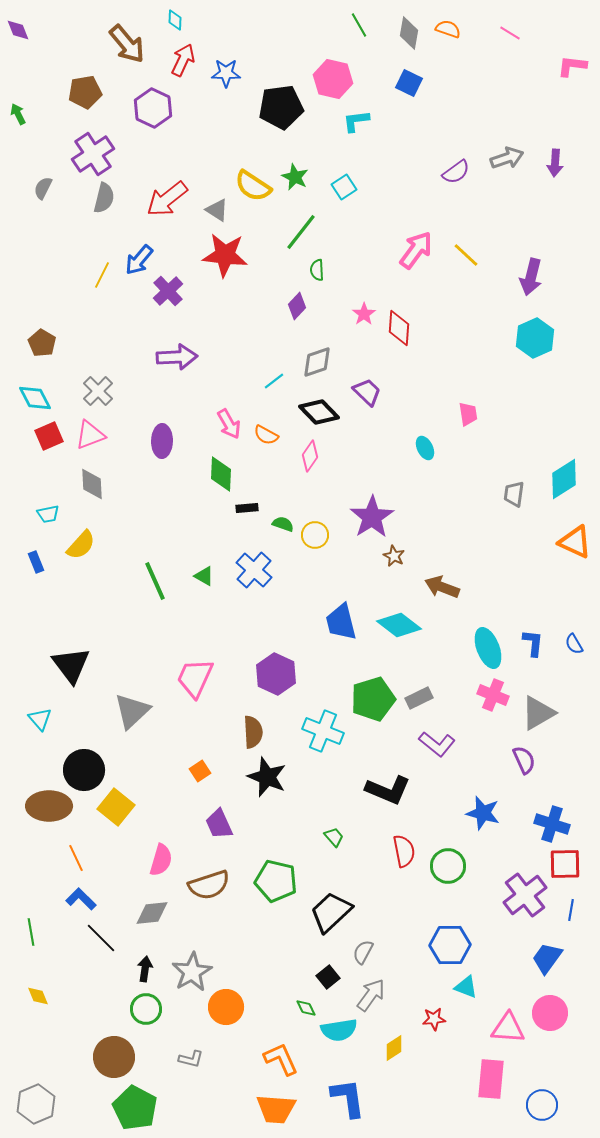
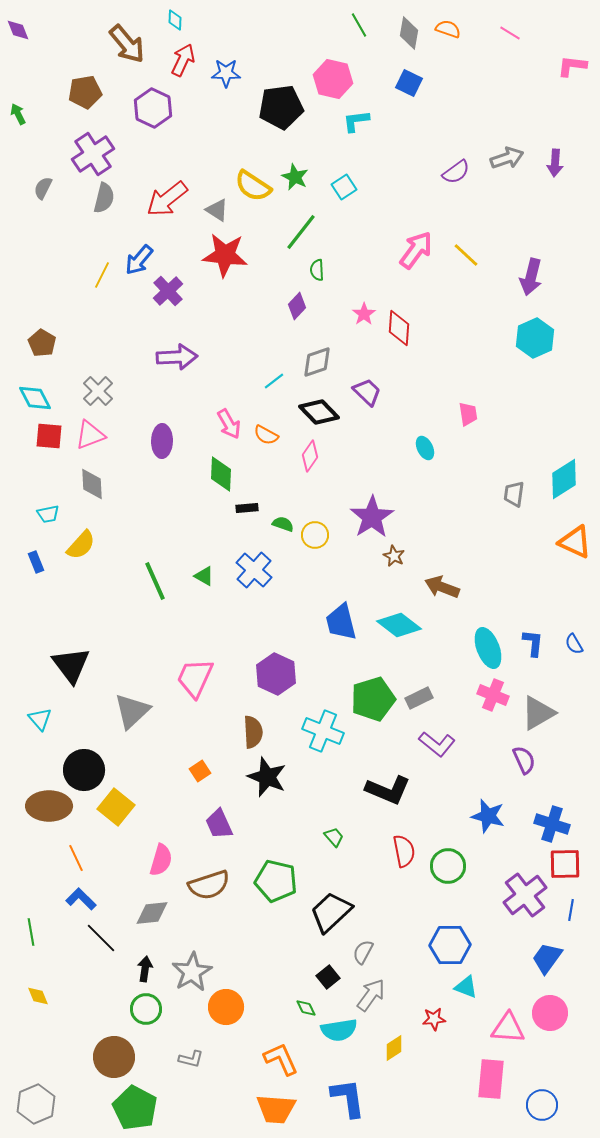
red square at (49, 436): rotated 28 degrees clockwise
blue star at (483, 813): moved 5 px right, 3 px down
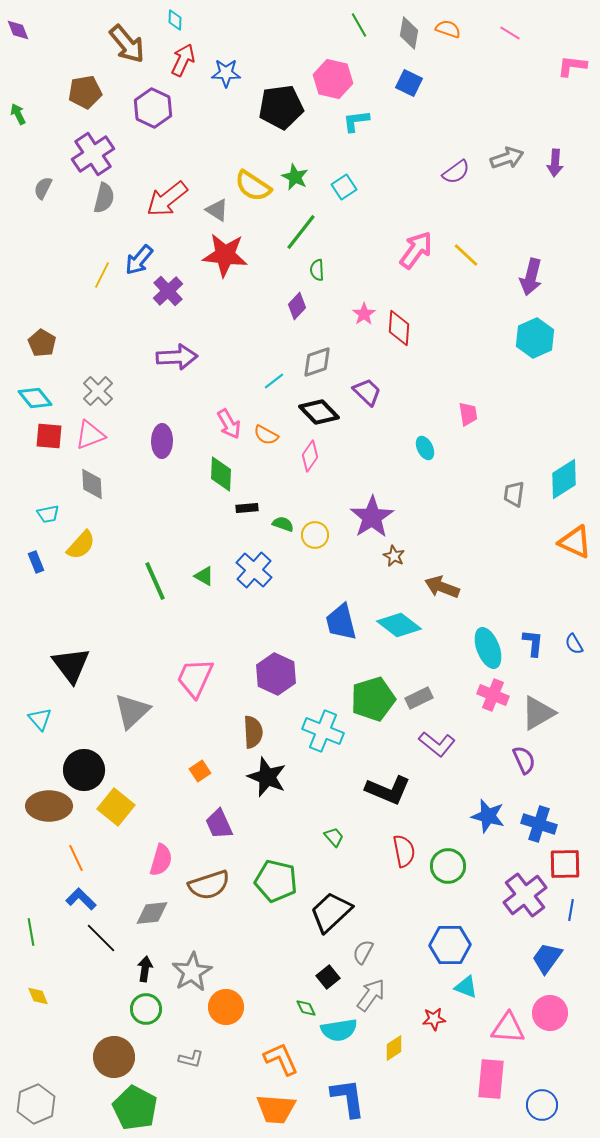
cyan diamond at (35, 398): rotated 12 degrees counterclockwise
blue cross at (552, 824): moved 13 px left
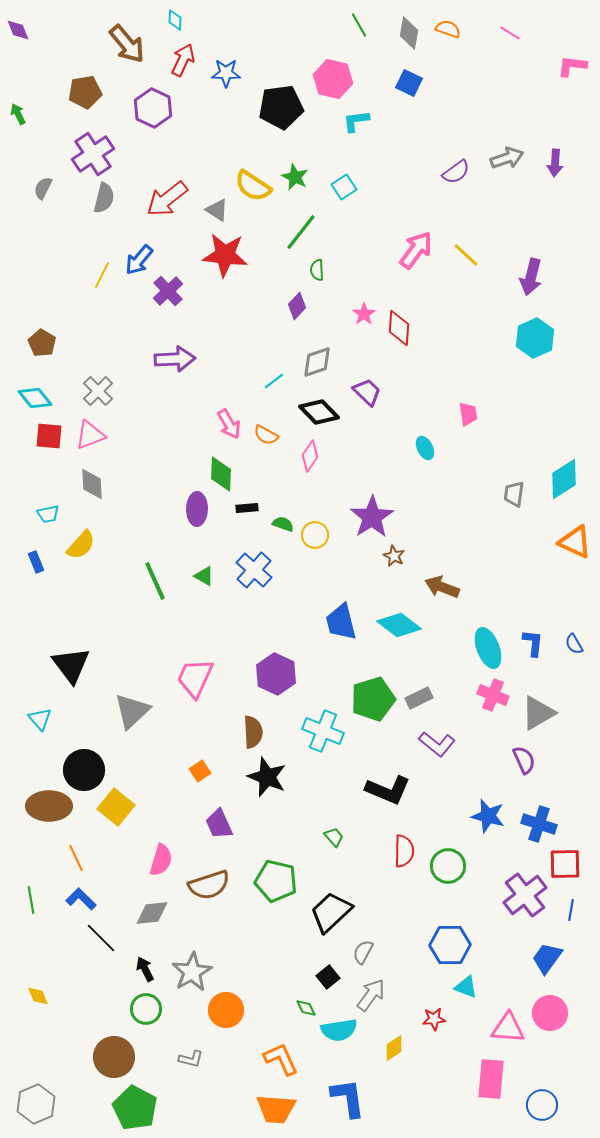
purple arrow at (177, 357): moved 2 px left, 2 px down
purple ellipse at (162, 441): moved 35 px right, 68 px down
red semicircle at (404, 851): rotated 12 degrees clockwise
green line at (31, 932): moved 32 px up
black arrow at (145, 969): rotated 35 degrees counterclockwise
orange circle at (226, 1007): moved 3 px down
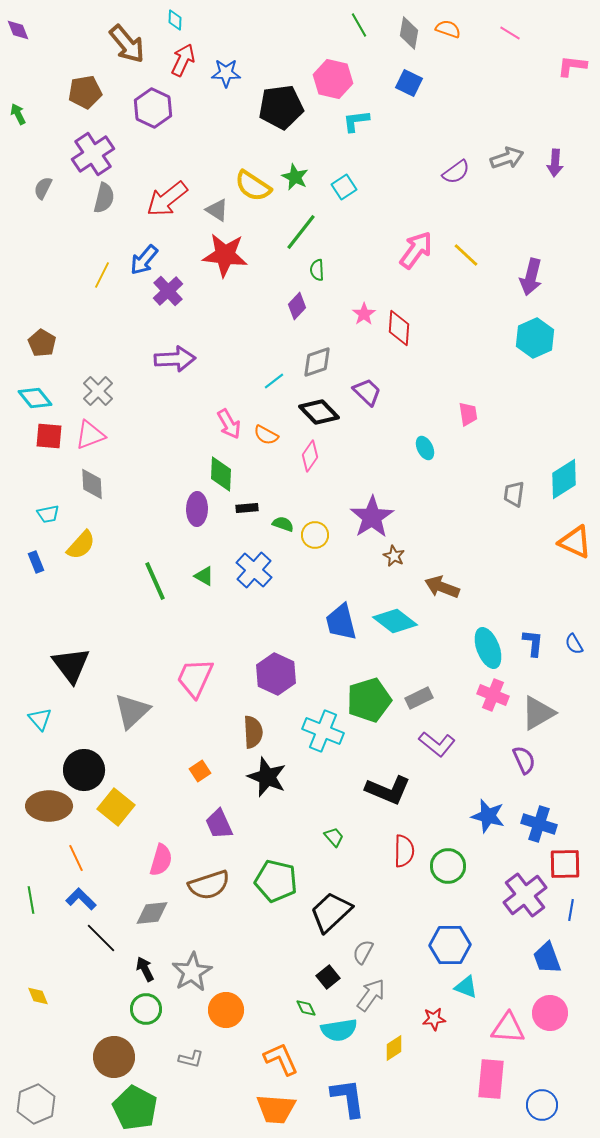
blue arrow at (139, 260): moved 5 px right
cyan diamond at (399, 625): moved 4 px left, 4 px up
green pentagon at (373, 699): moved 4 px left, 1 px down
blue trapezoid at (547, 958): rotated 56 degrees counterclockwise
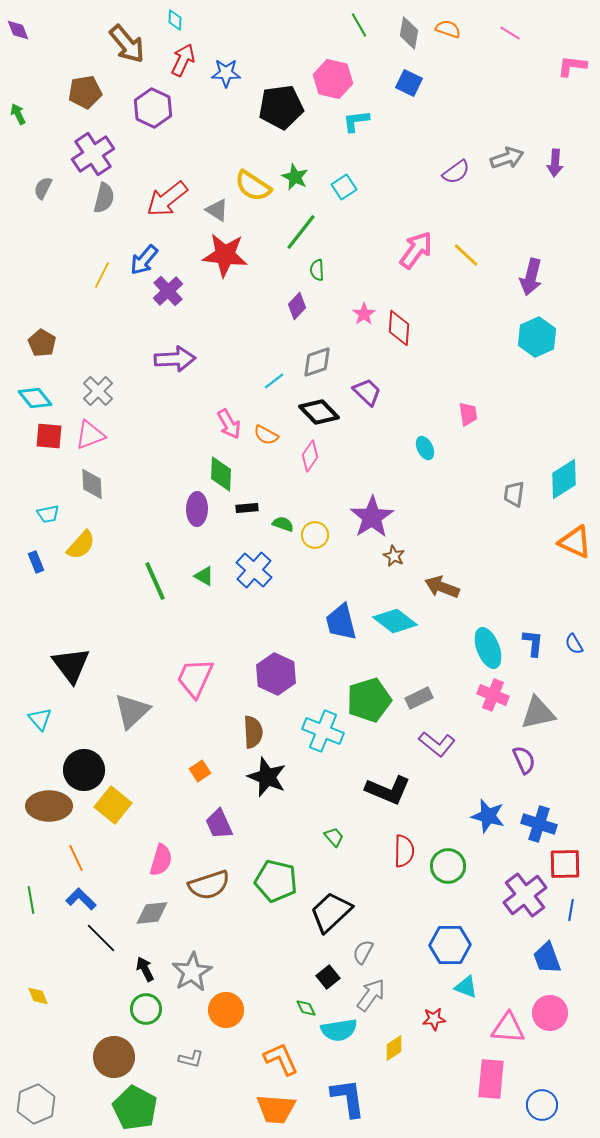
cyan hexagon at (535, 338): moved 2 px right, 1 px up
gray triangle at (538, 713): rotated 18 degrees clockwise
yellow square at (116, 807): moved 3 px left, 2 px up
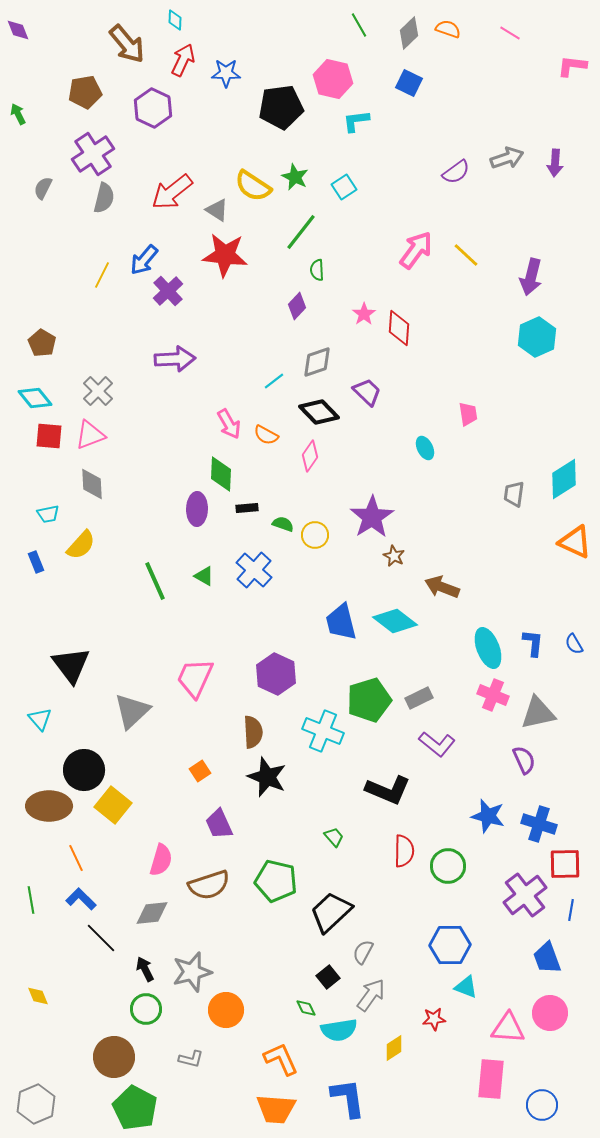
gray diamond at (409, 33): rotated 36 degrees clockwise
red arrow at (167, 199): moved 5 px right, 7 px up
gray star at (192, 972): rotated 15 degrees clockwise
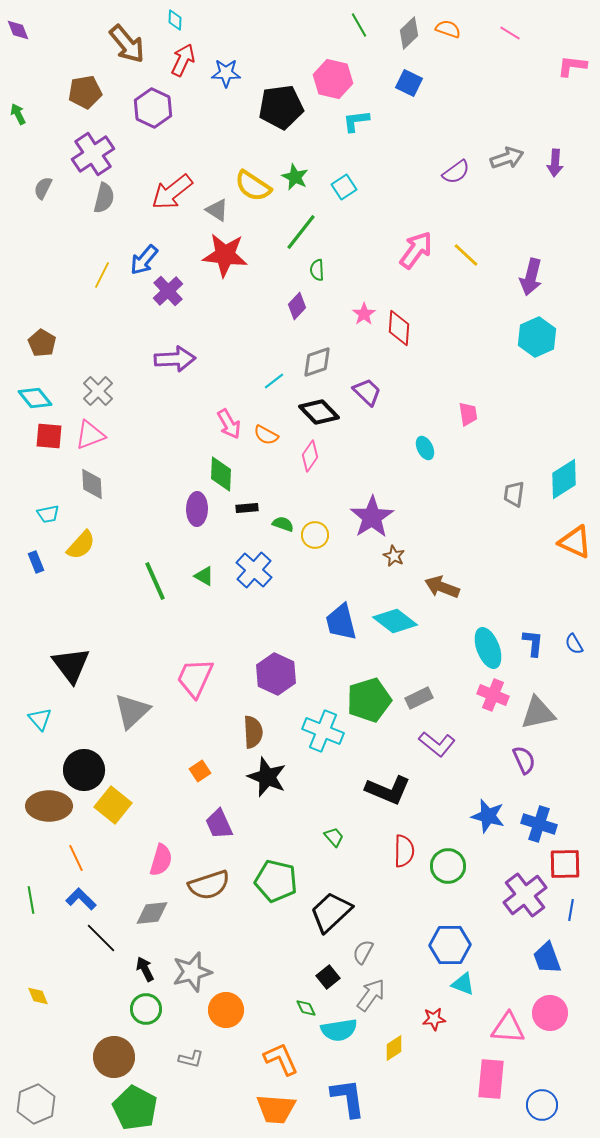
cyan triangle at (466, 987): moved 3 px left, 3 px up
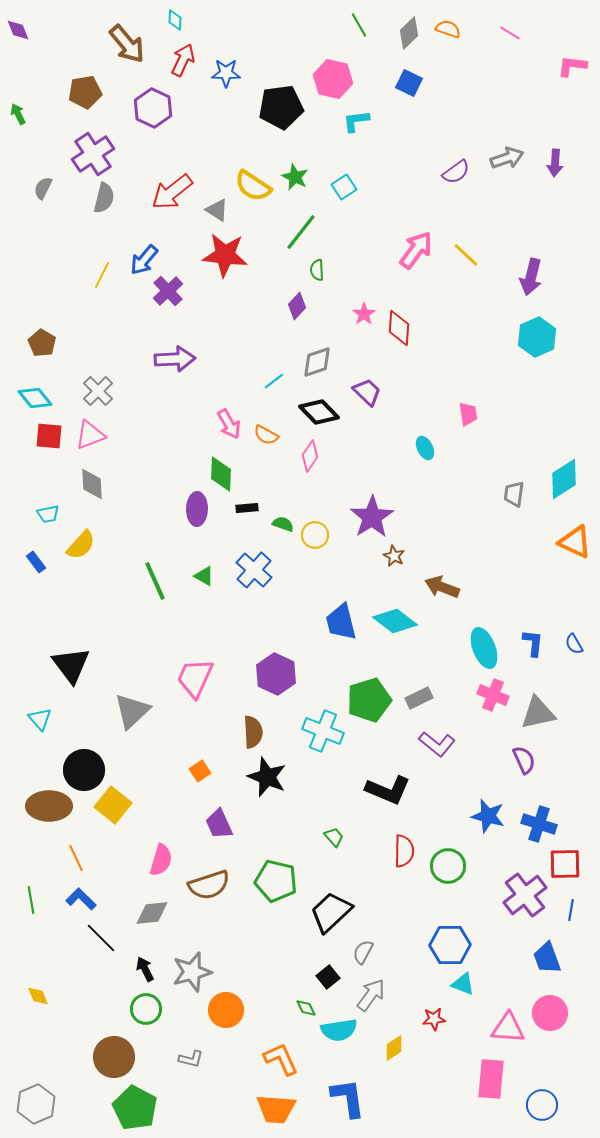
blue rectangle at (36, 562): rotated 15 degrees counterclockwise
cyan ellipse at (488, 648): moved 4 px left
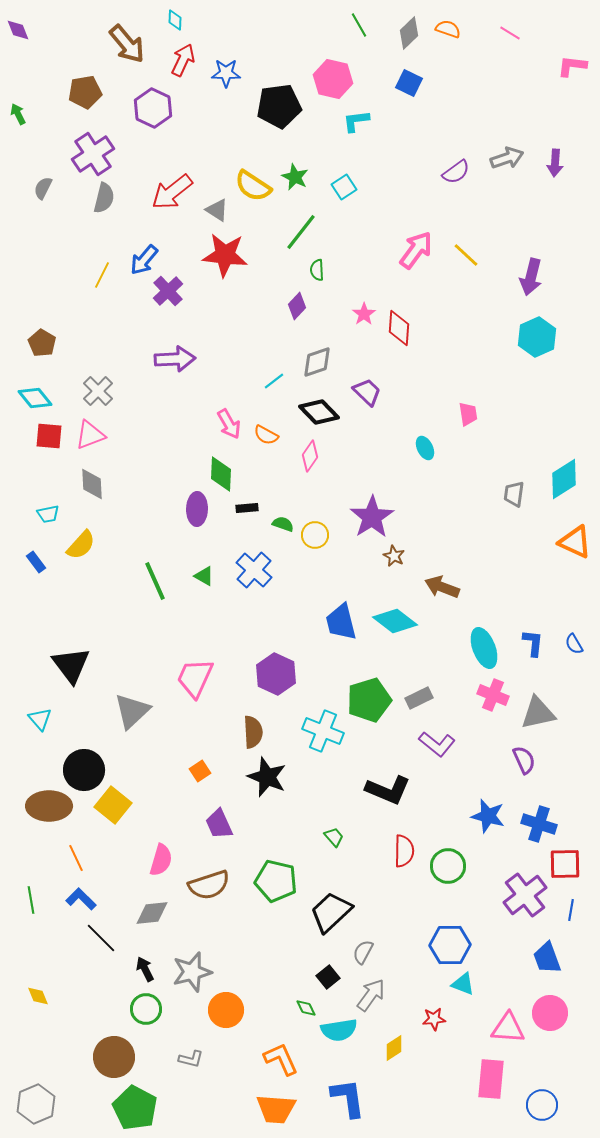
black pentagon at (281, 107): moved 2 px left, 1 px up
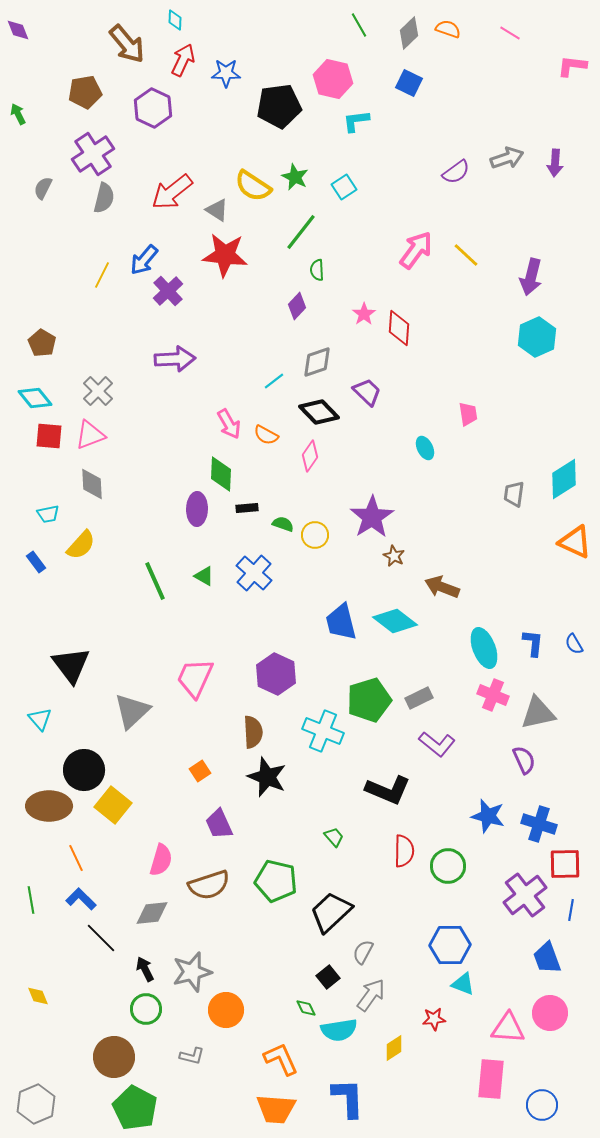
blue cross at (254, 570): moved 3 px down
gray L-shape at (191, 1059): moved 1 px right, 3 px up
blue L-shape at (348, 1098): rotated 6 degrees clockwise
